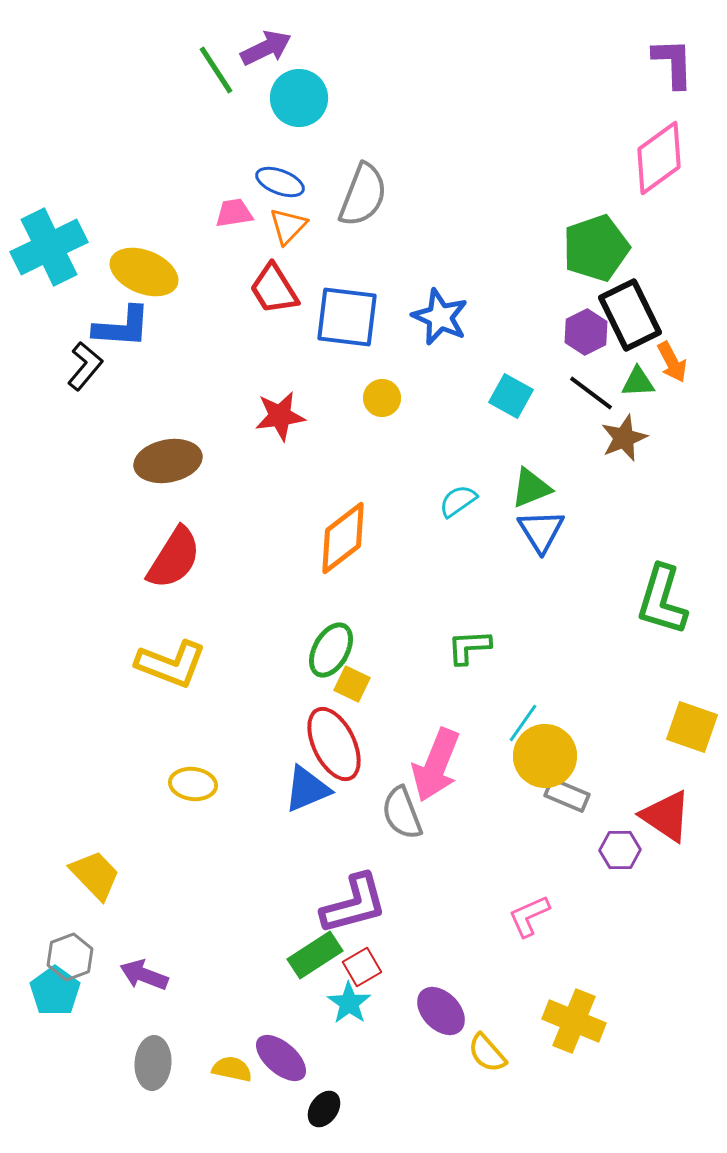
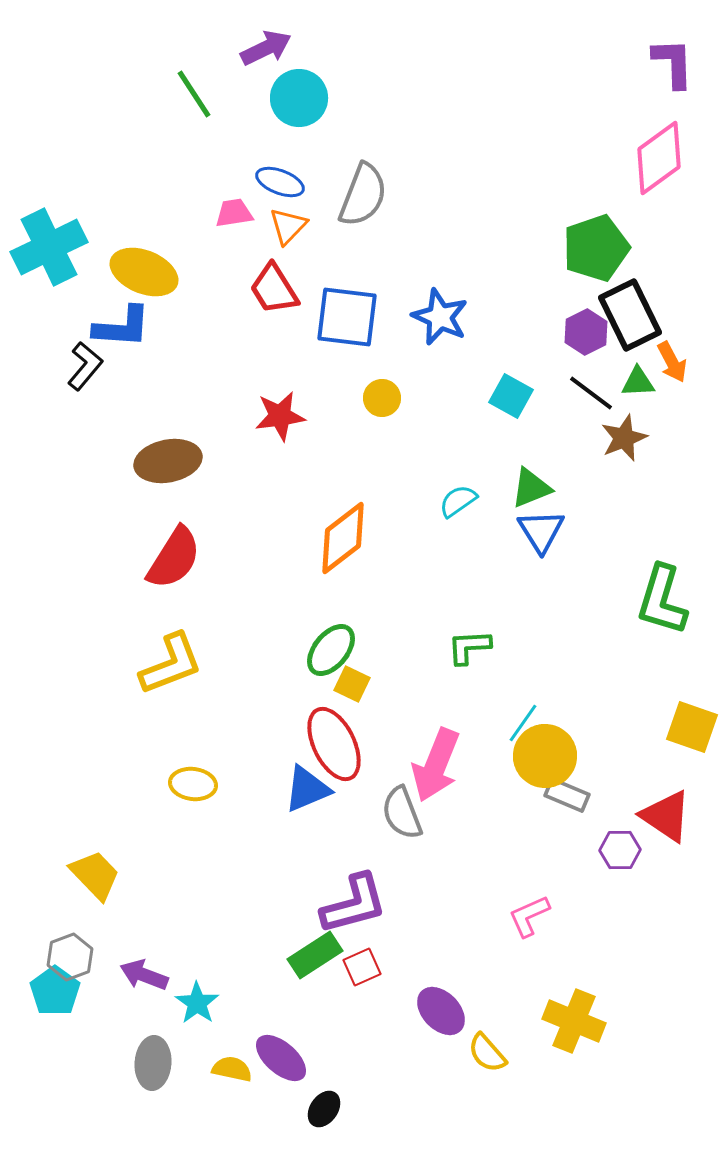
green line at (216, 70): moved 22 px left, 24 px down
green ellipse at (331, 650): rotated 10 degrees clockwise
yellow L-shape at (171, 664): rotated 42 degrees counterclockwise
red square at (362, 967): rotated 6 degrees clockwise
cyan star at (349, 1003): moved 152 px left
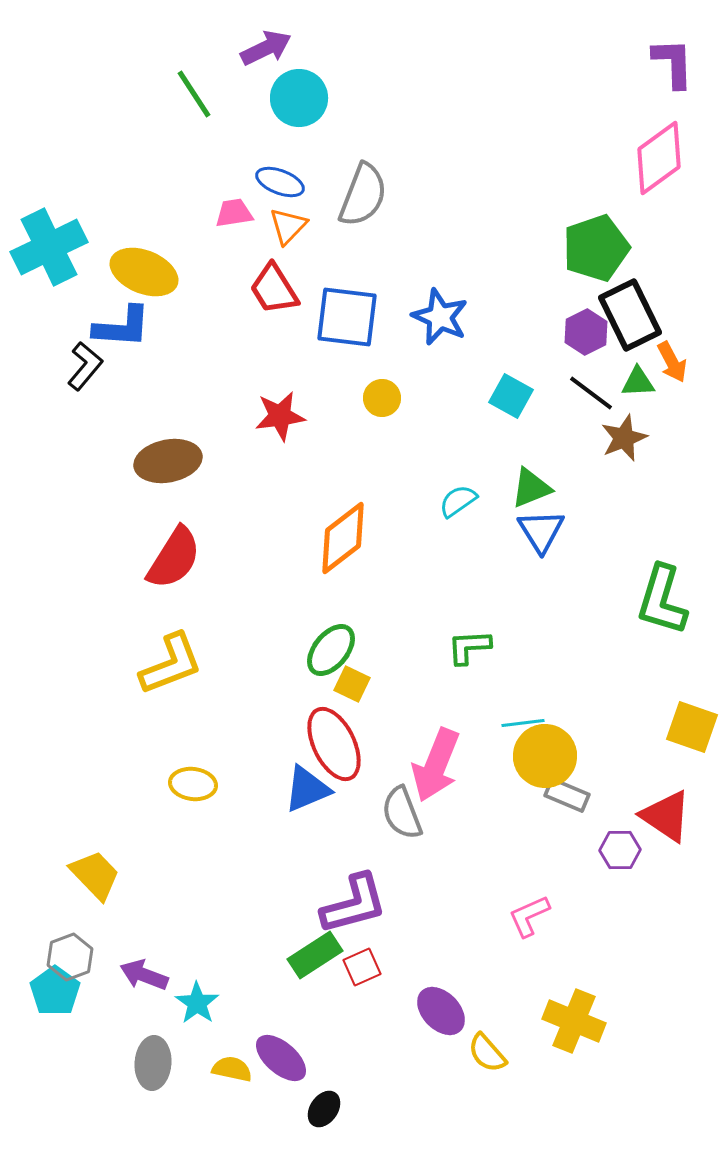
cyan line at (523, 723): rotated 48 degrees clockwise
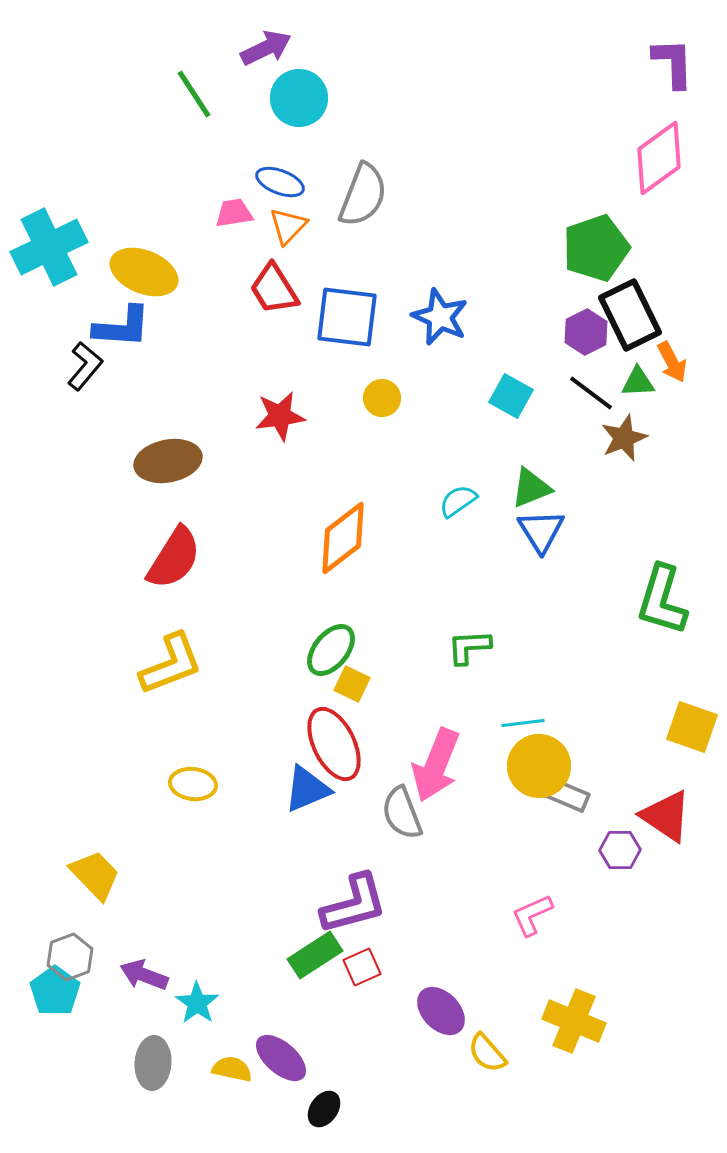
yellow circle at (545, 756): moved 6 px left, 10 px down
pink L-shape at (529, 916): moved 3 px right, 1 px up
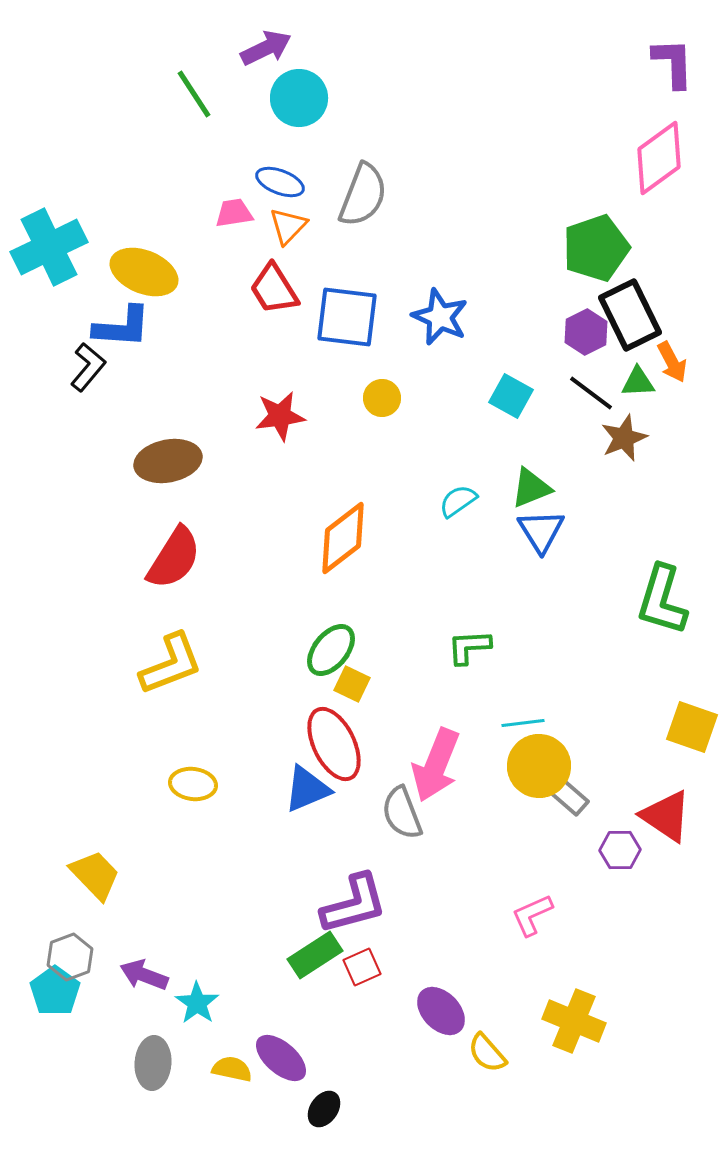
black L-shape at (85, 366): moved 3 px right, 1 px down
gray rectangle at (567, 795): rotated 18 degrees clockwise
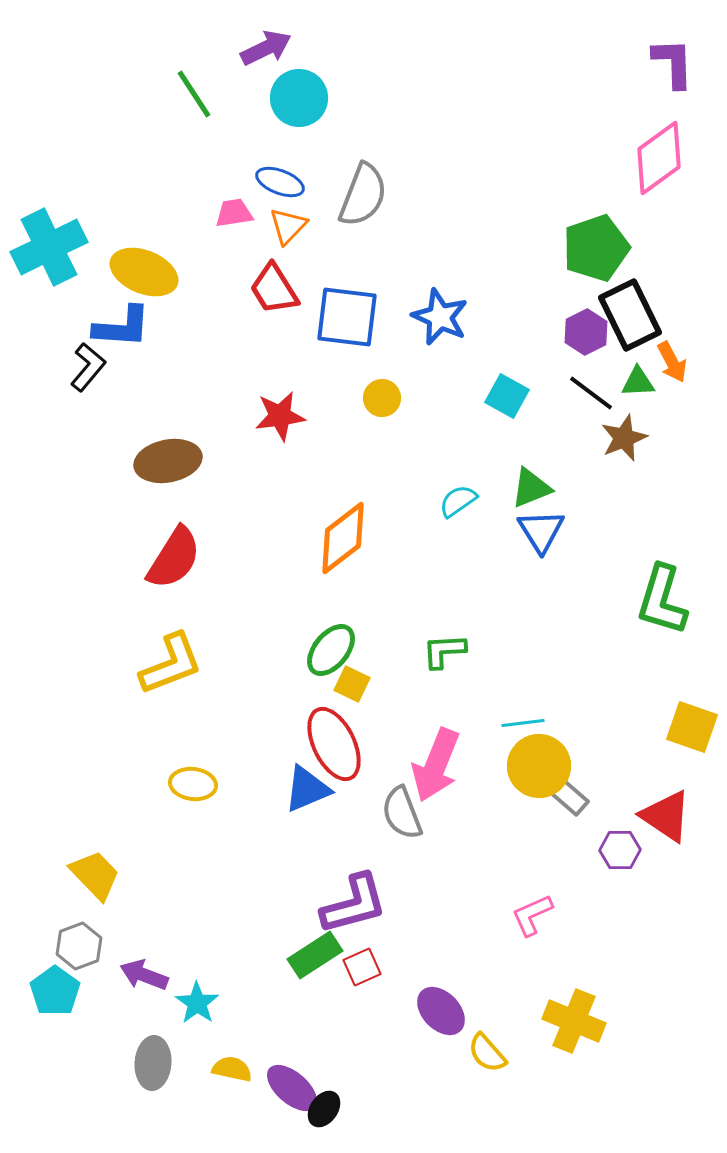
cyan square at (511, 396): moved 4 px left
green L-shape at (469, 647): moved 25 px left, 4 px down
gray hexagon at (70, 957): moved 9 px right, 11 px up
purple ellipse at (281, 1058): moved 11 px right, 30 px down
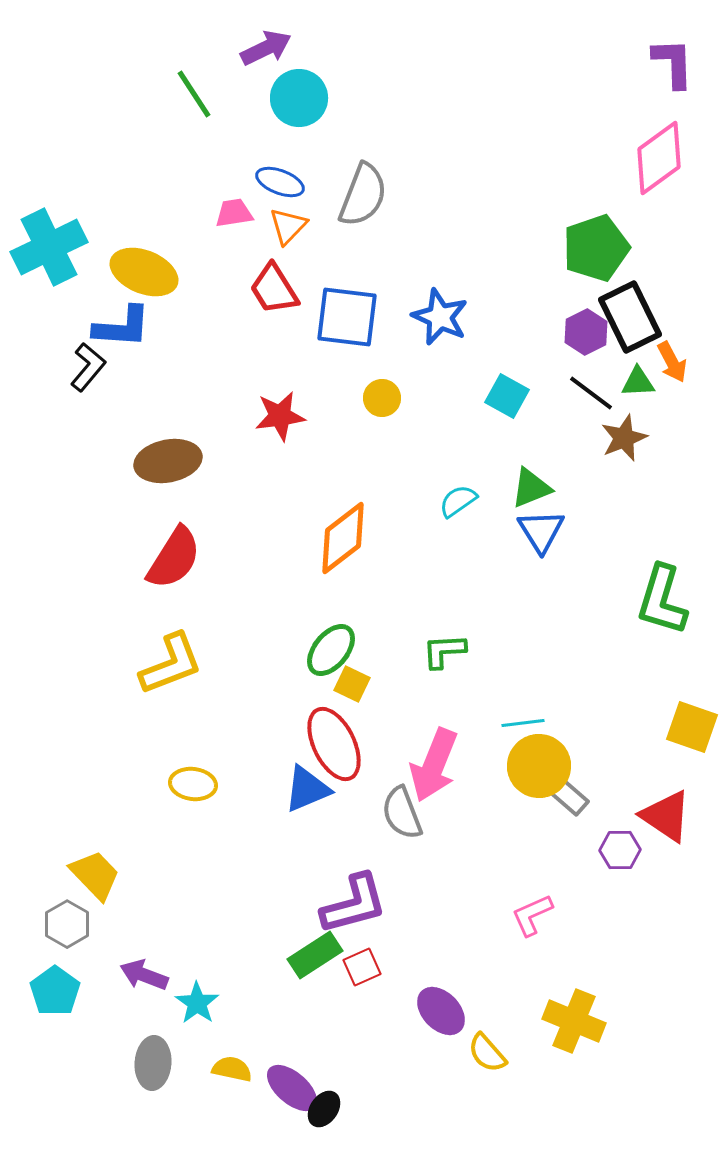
black rectangle at (630, 315): moved 2 px down
pink arrow at (436, 765): moved 2 px left
gray hexagon at (79, 946): moved 12 px left, 22 px up; rotated 9 degrees counterclockwise
